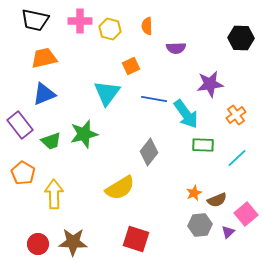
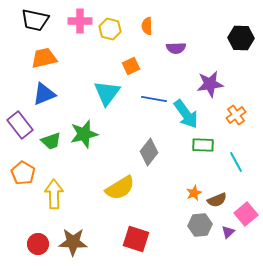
cyan line: moved 1 px left, 4 px down; rotated 75 degrees counterclockwise
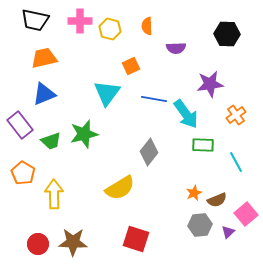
black hexagon: moved 14 px left, 4 px up
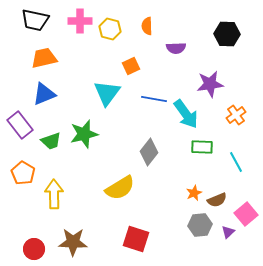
green rectangle: moved 1 px left, 2 px down
red circle: moved 4 px left, 5 px down
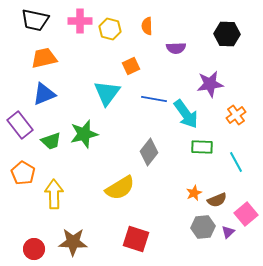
gray hexagon: moved 3 px right, 2 px down
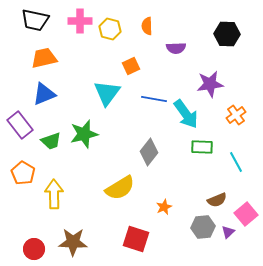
orange star: moved 30 px left, 14 px down
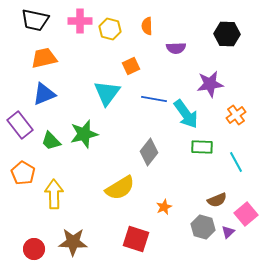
green trapezoid: rotated 65 degrees clockwise
gray hexagon: rotated 20 degrees clockwise
